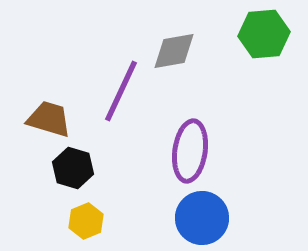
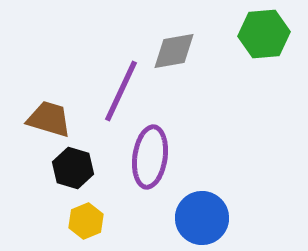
purple ellipse: moved 40 px left, 6 px down
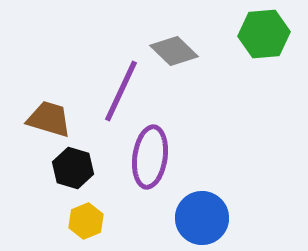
gray diamond: rotated 54 degrees clockwise
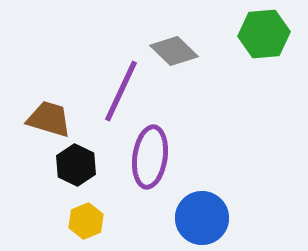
black hexagon: moved 3 px right, 3 px up; rotated 9 degrees clockwise
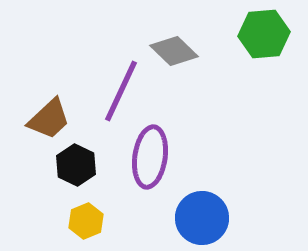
brown trapezoid: rotated 120 degrees clockwise
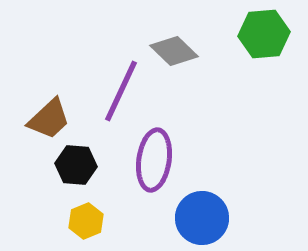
purple ellipse: moved 4 px right, 3 px down
black hexagon: rotated 21 degrees counterclockwise
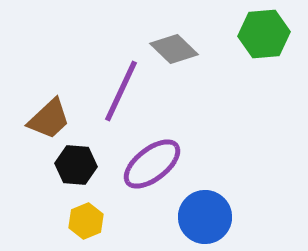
gray diamond: moved 2 px up
purple ellipse: moved 2 px left, 4 px down; rotated 44 degrees clockwise
blue circle: moved 3 px right, 1 px up
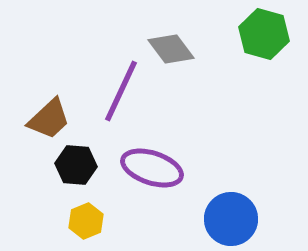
green hexagon: rotated 21 degrees clockwise
gray diamond: moved 3 px left; rotated 9 degrees clockwise
purple ellipse: moved 4 px down; rotated 56 degrees clockwise
blue circle: moved 26 px right, 2 px down
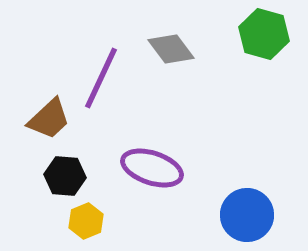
purple line: moved 20 px left, 13 px up
black hexagon: moved 11 px left, 11 px down
blue circle: moved 16 px right, 4 px up
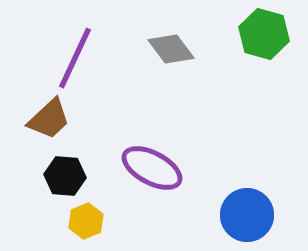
purple line: moved 26 px left, 20 px up
purple ellipse: rotated 10 degrees clockwise
